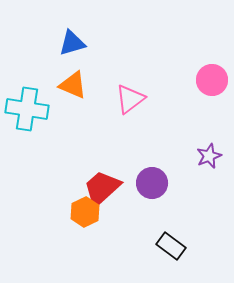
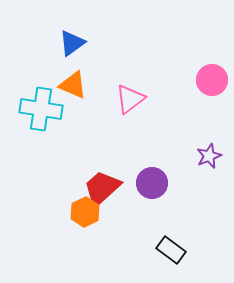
blue triangle: rotated 20 degrees counterclockwise
cyan cross: moved 14 px right
black rectangle: moved 4 px down
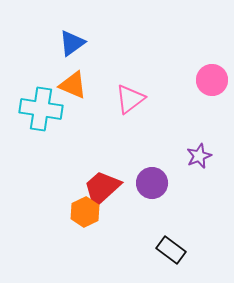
purple star: moved 10 px left
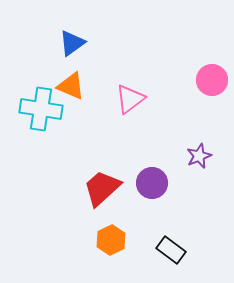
orange triangle: moved 2 px left, 1 px down
orange hexagon: moved 26 px right, 28 px down
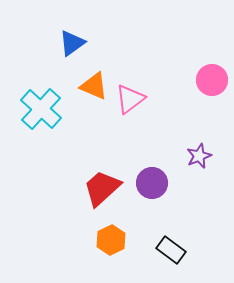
orange triangle: moved 23 px right
cyan cross: rotated 33 degrees clockwise
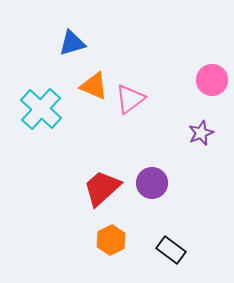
blue triangle: rotated 20 degrees clockwise
purple star: moved 2 px right, 23 px up
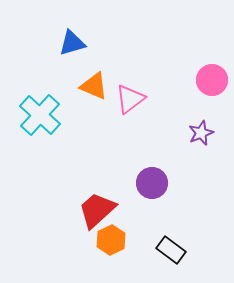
cyan cross: moved 1 px left, 6 px down
red trapezoid: moved 5 px left, 22 px down
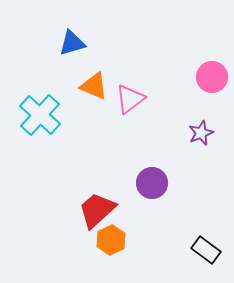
pink circle: moved 3 px up
black rectangle: moved 35 px right
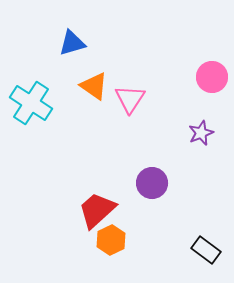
orange triangle: rotated 12 degrees clockwise
pink triangle: rotated 20 degrees counterclockwise
cyan cross: moved 9 px left, 12 px up; rotated 9 degrees counterclockwise
